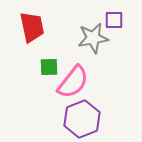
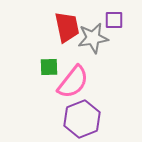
red trapezoid: moved 35 px right
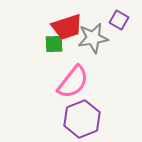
purple square: moved 5 px right; rotated 30 degrees clockwise
red trapezoid: rotated 84 degrees clockwise
green square: moved 5 px right, 23 px up
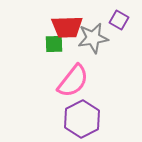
red trapezoid: rotated 16 degrees clockwise
pink semicircle: moved 1 px up
purple hexagon: rotated 6 degrees counterclockwise
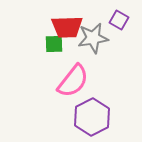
purple hexagon: moved 10 px right, 2 px up
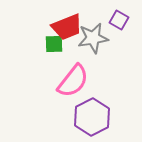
red trapezoid: rotated 20 degrees counterclockwise
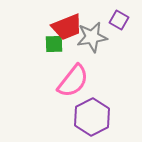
gray star: moved 1 px left, 1 px up
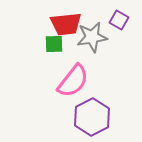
red trapezoid: moved 1 px left, 3 px up; rotated 16 degrees clockwise
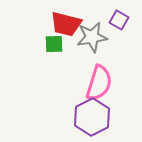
red trapezoid: rotated 20 degrees clockwise
pink semicircle: moved 26 px right, 2 px down; rotated 21 degrees counterclockwise
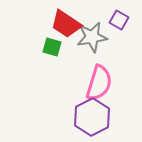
red trapezoid: rotated 20 degrees clockwise
green square: moved 2 px left, 3 px down; rotated 18 degrees clockwise
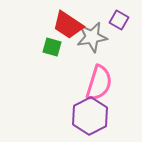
red trapezoid: moved 2 px right, 1 px down
purple hexagon: moved 2 px left, 1 px up
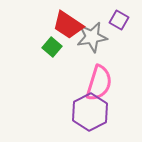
green square: rotated 24 degrees clockwise
purple hexagon: moved 4 px up
